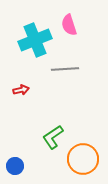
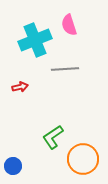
red arrow: moved 1 px left, 3 px up
blue circle: moved 2 px left
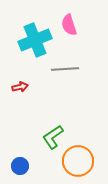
orange circle: moved 5 px left, 2 px down
blue circle: moved 7 px right
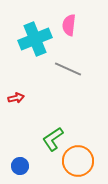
pink semicircle: rotated 25 degrees clockwise
cyan cross: moved 1 px up
gray line: moved 3 px right; rotated 28 degrees clockwise
red arrow: moved 4 px left, 11 px down
green L-shape: moved 2 px down
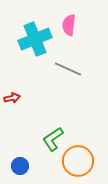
red arrow: moved 4 px left
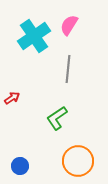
pink semicircle: rotated 25 degrees clockwise
cyan cross: moved 1 px left, 3 px up; rotated 12 degrees counterclockwise
gray line: rotated 72 degrees clockwise
red arrow: rotated 21 degrees counterclockwise
green L-shape: moved 4 px right, 21 px up
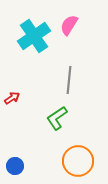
gray line: moved 1 px right, 11 px down
blue circle: moved 5 px left
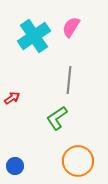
pink semicircle: moved 2 px right, 2 px down
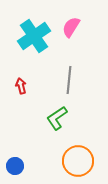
red arrow: moved 9 px right, 12 px up; rotated 70 degrees counterclockwise
